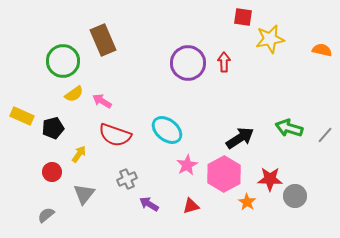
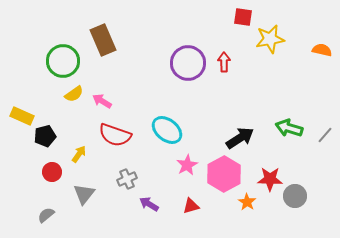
black pentagon: moved 8 px left, 8 px down
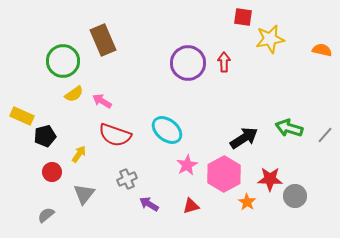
black arrow: moved 4 px right
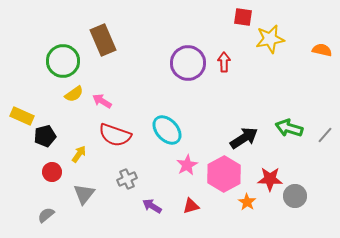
cyan ellipse: rotated 8 degrees clockwise
purple arrow: moved 3 px right, 2 px down
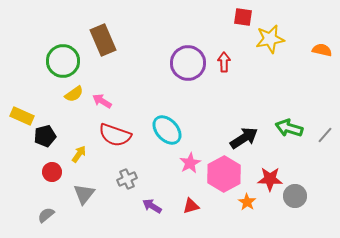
pink star: moved 3 px right, 2 px up
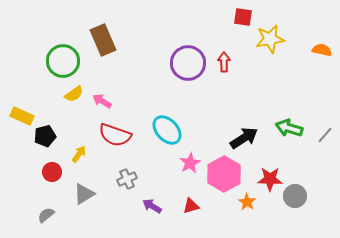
gray triangle: rotated 20 degrees clockwise
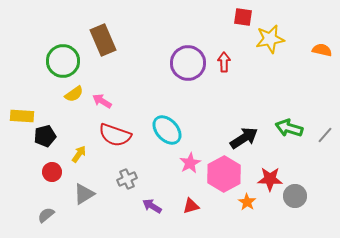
yellow rectangle: rotated 20 degrees counterclockwise
